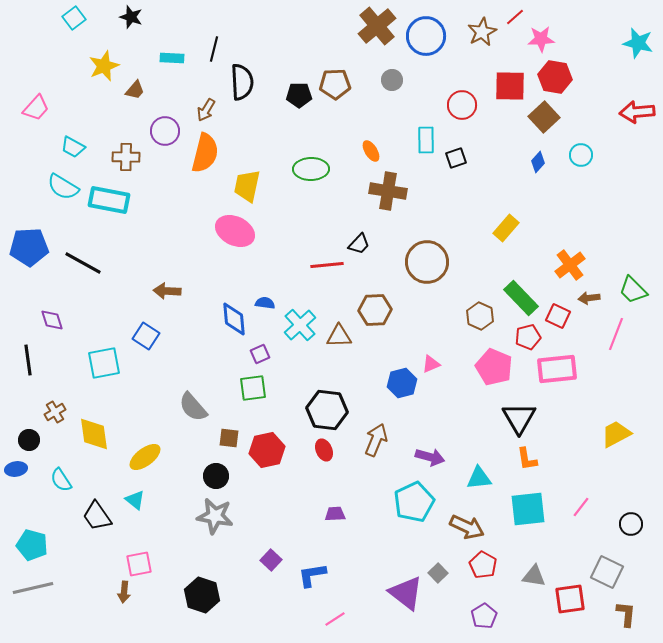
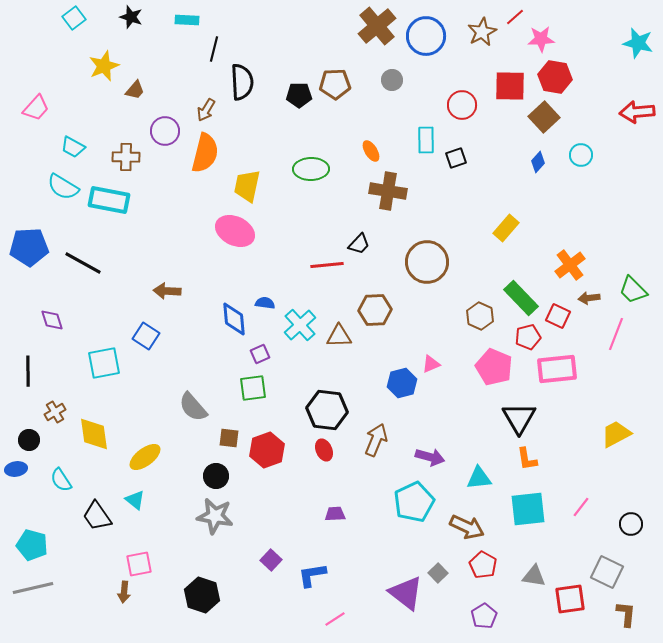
cyan rectangle at (172, 58): moved 15 px right, 38 px up
black line at (28, 360): moved 11 px down; rotated 8 degrees clockwise
red hexagon at (267, 450): rotated 8 degrees counterclockwise
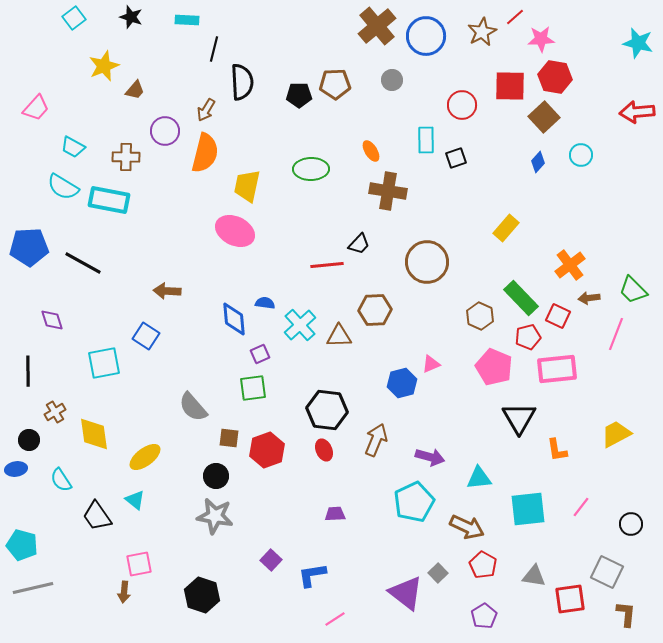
orange L-shape at (527, 459): moved 30 px right, 9 px up
cyan pentagon at (32, 545): moved 10 px left
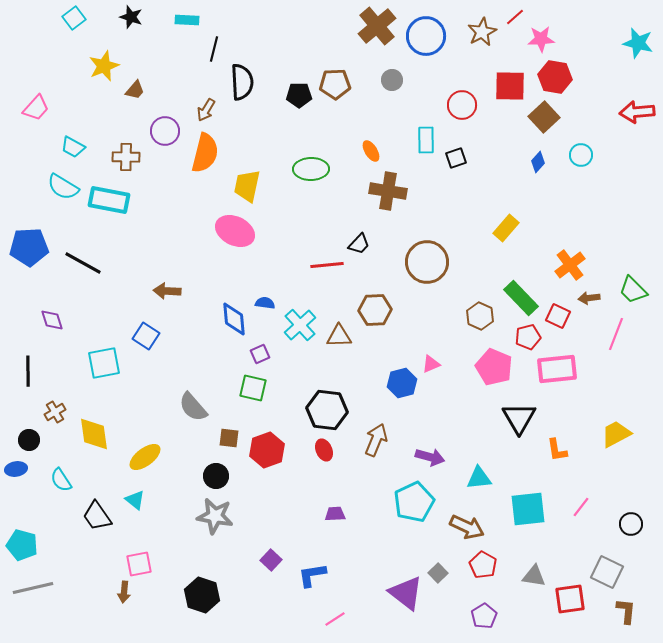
green square at (253, 388): rotated 20 degrees clockwise
brown L-shape at (626, 614): moved 3 px up
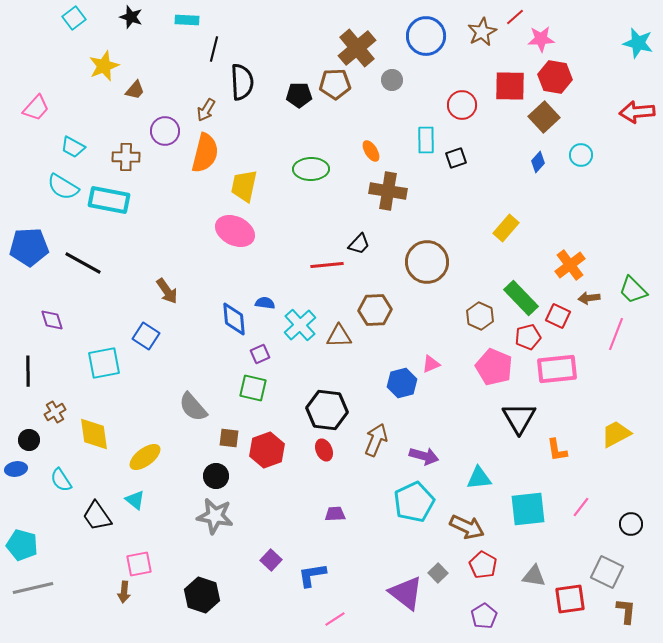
brown cross at (377, 26): moved 20 px left, 22 px down
yellow trapezoid at (247, 186): moved 3 px left
brown arrow at (167, 291): rotated 128 degrees counterclockwise
purple arrow at (430, 457): moved 6 px left, 1 px up
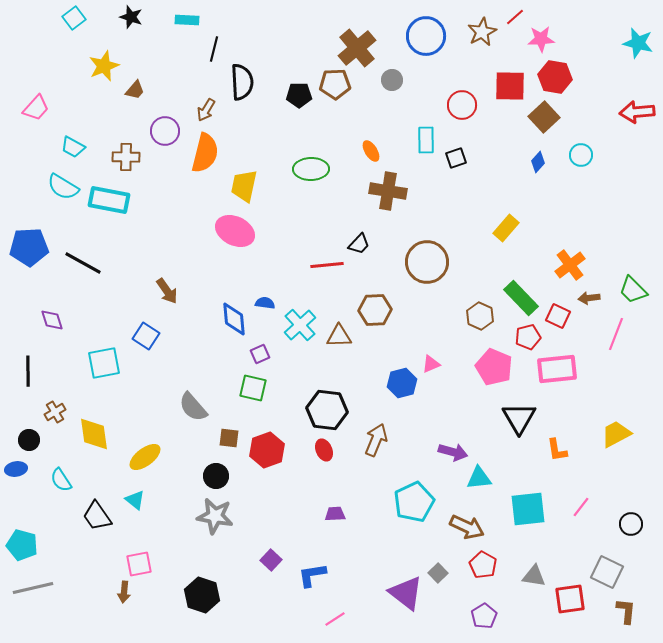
purple arrow at (424, 456): moved 29 px right, 4 px up
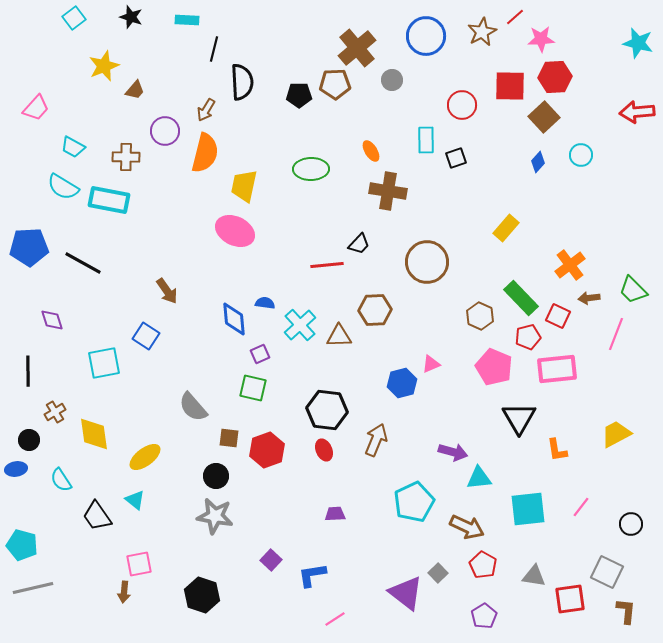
red hexagon at (555, 77): rotated 12 degrees counterclockwise
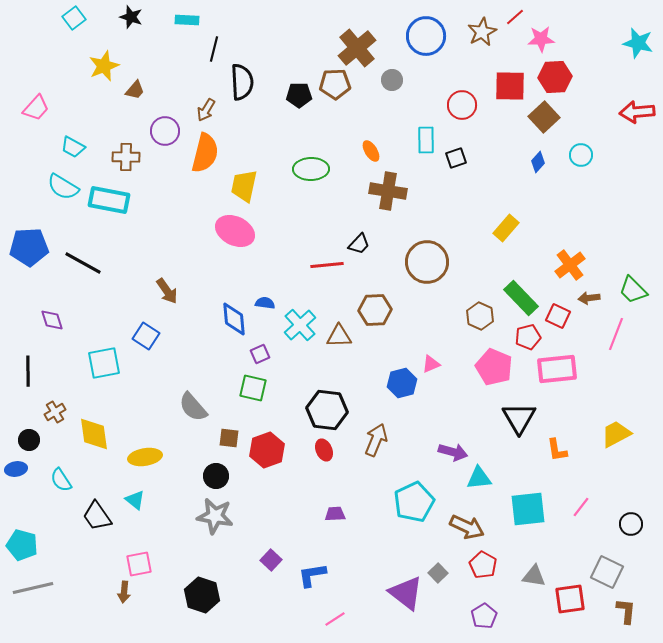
yellow ellipse at (145, 457): rotated 28 degrees clockwise
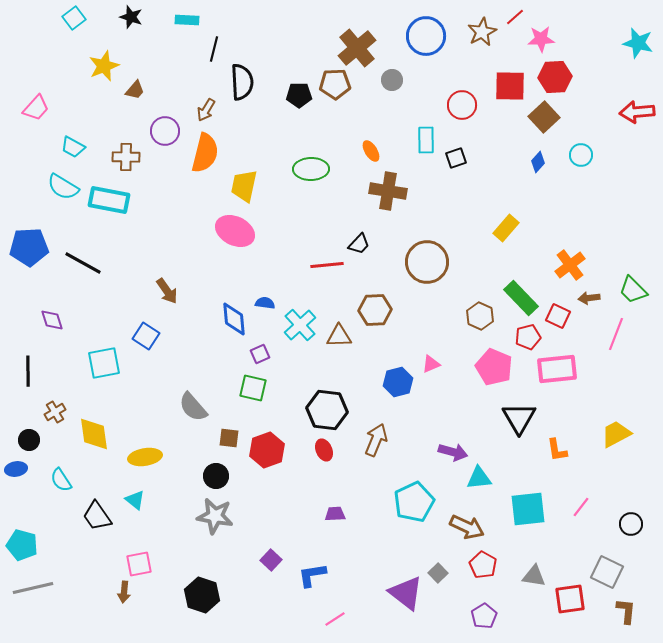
blue hexagon at (402, 383): moved 4 px left, 1 px up
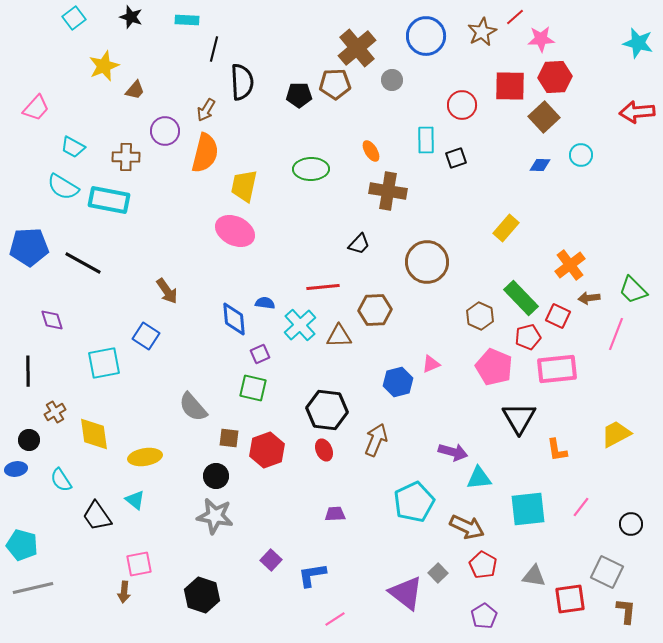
blue diamond at (538, 162): moved 2 px right, 3 px down; rotated 50 degrees clockwise
red line at (327, 265): moved 4 px left, 22 px down
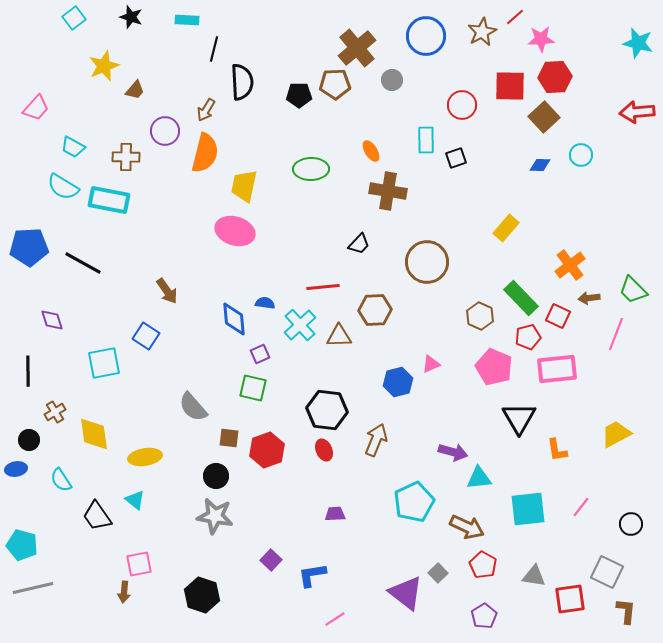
pink ellipse at (235, 231): rotated 9 degrees counterclockwise
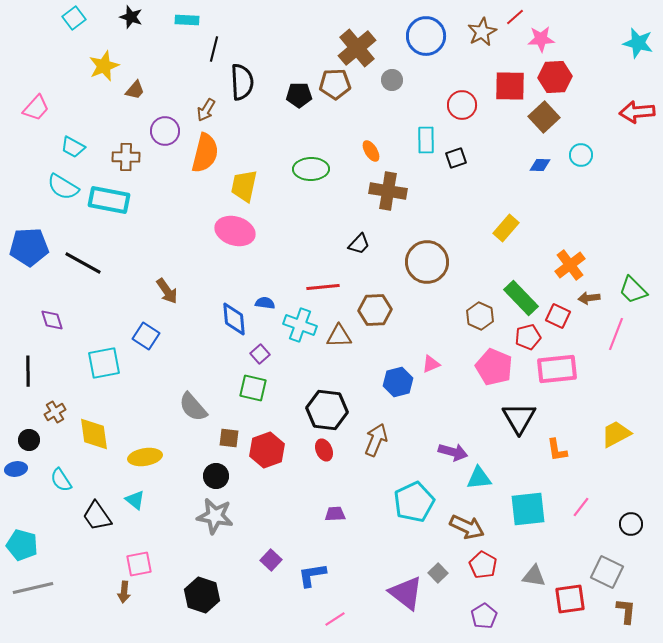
cyan cross at (300, 325): rotated 28 degrees counterclockwise
purple square at (260, 354): rotated 18 degrees counterclockwise
